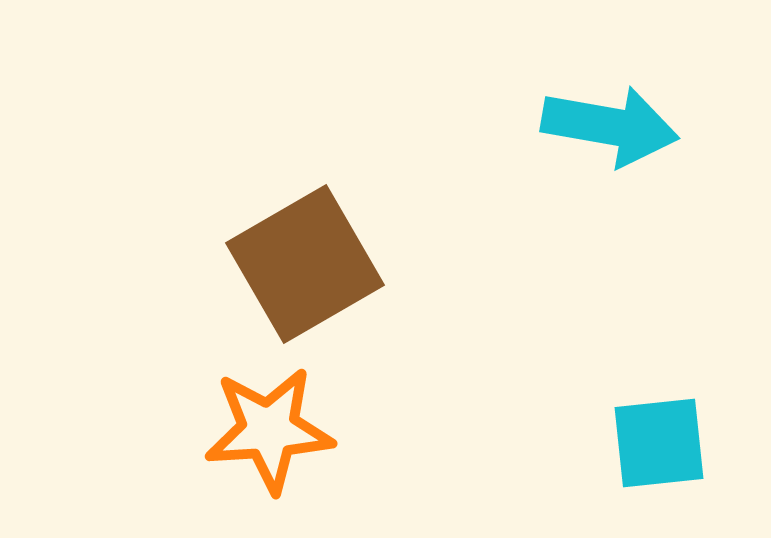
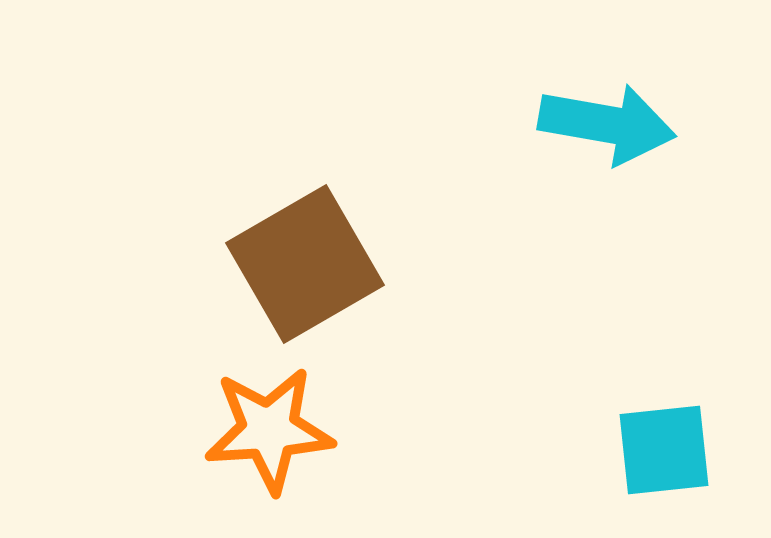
cyan arrow: moved 3 px left, 2 px up
cyan square: moved 5 px right, 7 px down
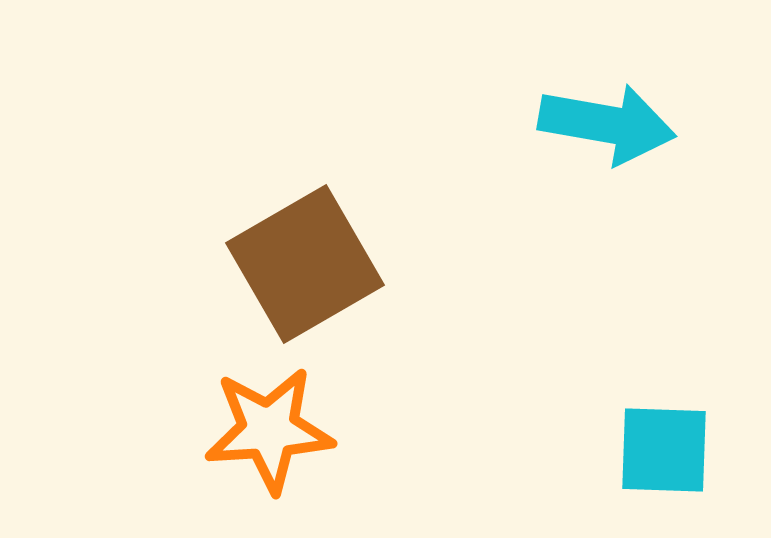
cyan square: rotated 8 degrees clockwise
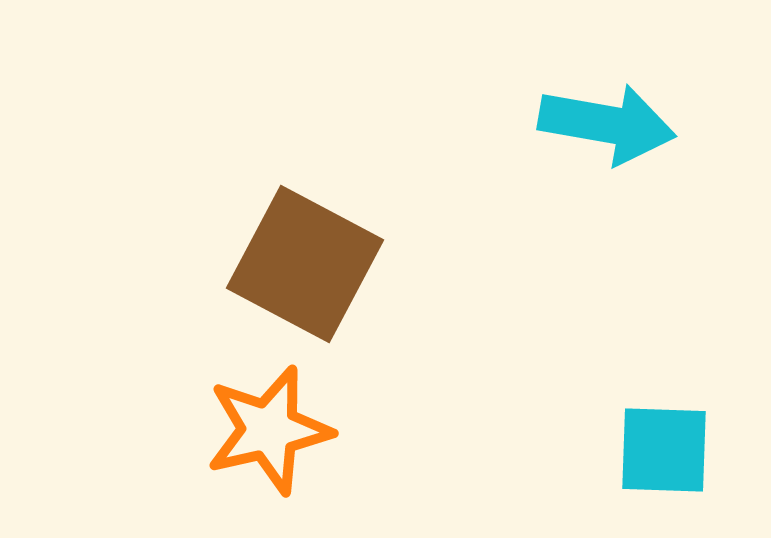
brown square: rotated 32 degrees counterclockwise
orange star: rotated 9 degrees counterclockwise
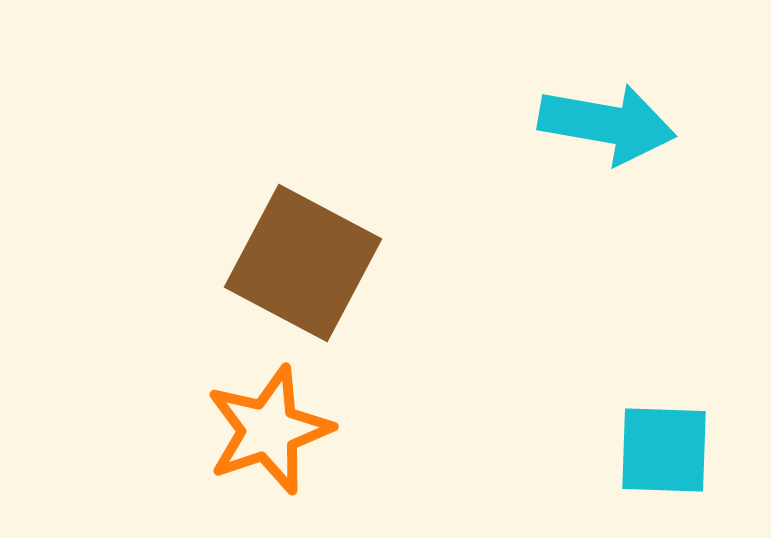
brown square: moved 2 px left, 1 px up
orange star: rotated 6 degrees counterclockwise
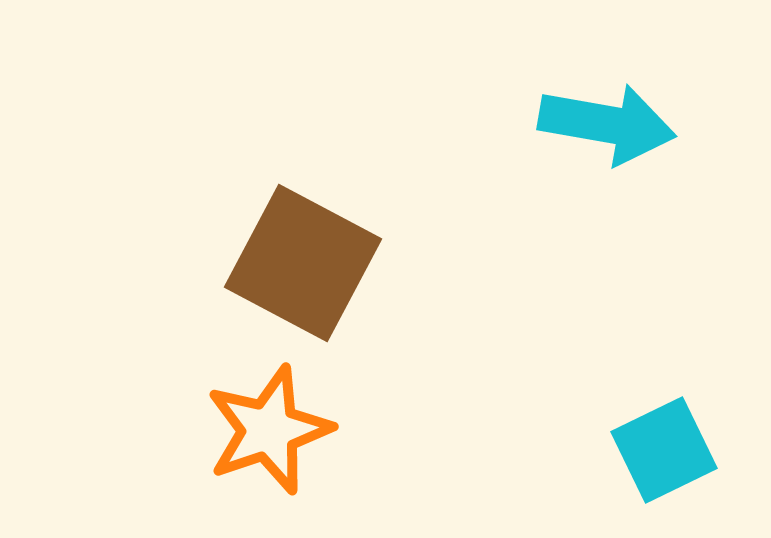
cyan square: rotated 28 degrees counterclockwise
